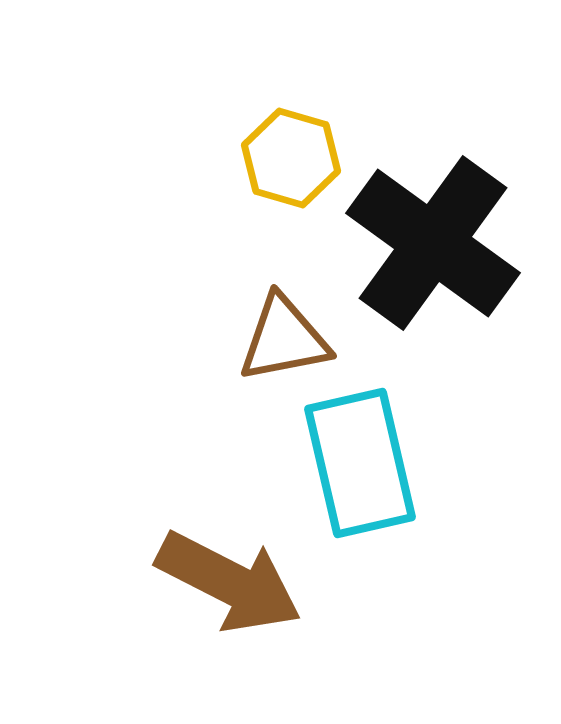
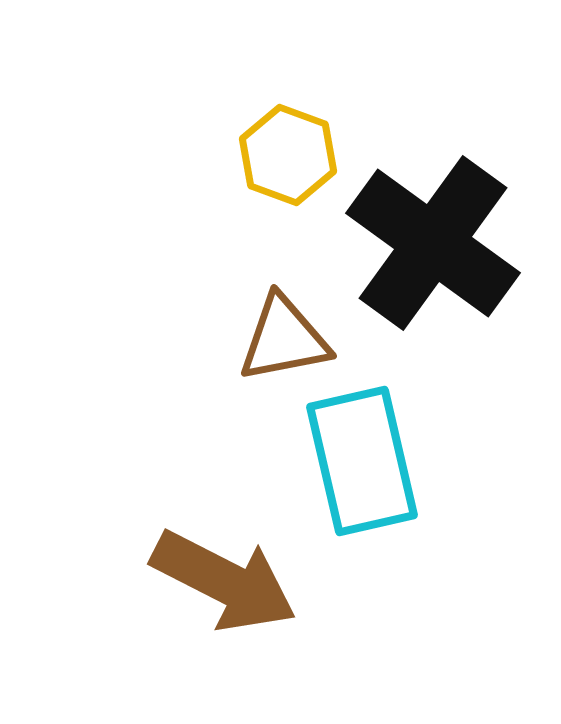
yellow hexagon: moved 3 px left, 3 px up; rotated 4 degrees clockwise
cyan rectangle: moved 2 px right, 2 px up
brown arrow: moved 5 px left, 1 px up
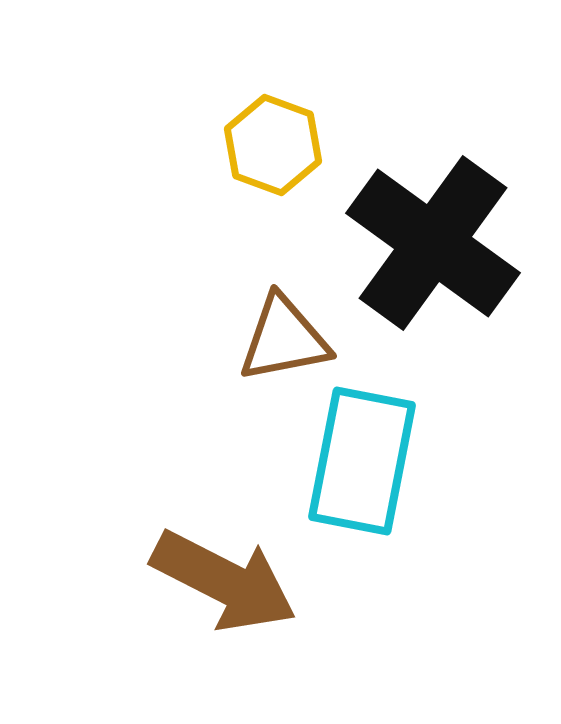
yellow hexagon: moved 15 px left, 10 px up
cyan rectangle: rotated 24 degrees clockwise
